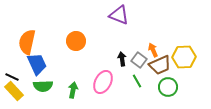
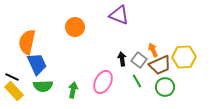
orange circle: moved 1 px left, 14 px up
green circle: moved 3 px left
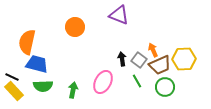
yellow hexagon: moved 2 px down
blue trapezoid: rotated 50 degrees counterclockwise
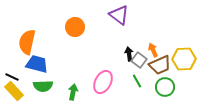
purple triangle: rotated 15 degrees clockwise
black arrow: moved 7 px right, 5 px up
green arrow: moved 2 px down
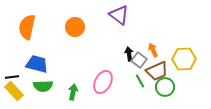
orange semicircle: moved 15 px up
brown trapezoid: moved 3 px left, 6 px down
black line: rotated 32 degrees counterclockwise
green line: moved 3 px right
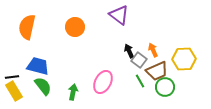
black arrow: moved 3 px up; rotated 16 degrees counterclockwise
blue trapezoid: moved 1 px right, 2 px down
green semicircle: rotated 126 degrees counterclockwise
yellow rectangle: rotated 12 degrees clockwise
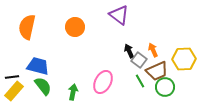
yellow rectangle: rotated 72 degrees clockwise
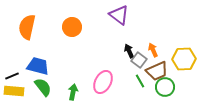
orange circle: moved 3 px left
black line: moved 1 px up; rotated 16 degrees counterclockwise
green semicircle: moved 1 px down
yellow rectangle: rotated 54 degrees clockwise
